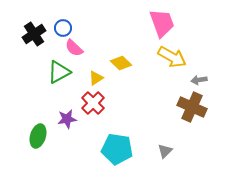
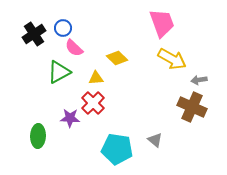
yellow arrow: moved 2 px down
yellow diamond: moved 4 px left, 5 px up
yellow triangle: rotated 28 degrees clockwise
purple star: moved 3 px right, 1 px up; rotated 12 degrees clockwise
green ellipse: rotated 15 degrees counterclockwise
gray triangle: moved 10 px left, 11 px up; rotated 35 degrees counterclockwise
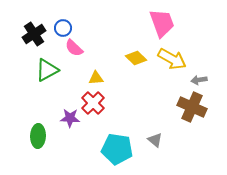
yellow diamond: moved 19 px right
green triangle: moved 12 px left, 2 px up
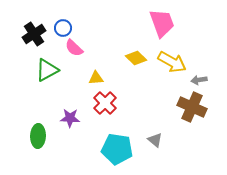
yellow arrow: moved 3 px down
red cross: moved 12 px right
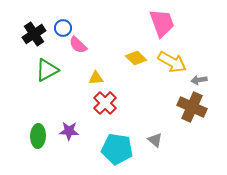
pink semicircle: moved 4 px right, 3 px up
purple star: moved 1 px left, 13 px down
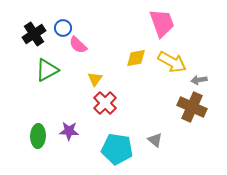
yellow diamond: rotated 55 degrees counterclockwise
yellow triangle: moved 1 px left, 1 px down; rotated 49 degrees counterclockwise
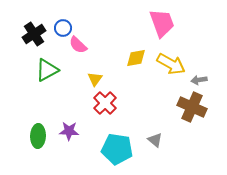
yellow arrow: moved 1 px left, 2 px down
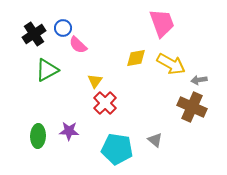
yellow triangle: moved 2 px down
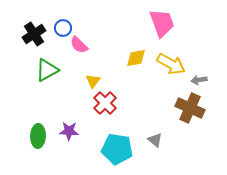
pink semicircle: moved 1 px right
yellow triangle: moved 2 px left
brown cross: moved 2 px left, 1 px down
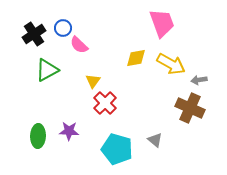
cyan pentagon: rotated 8 degrees clockwise
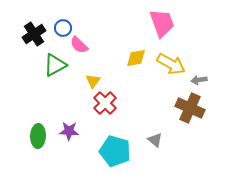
green triangle: moved 8 px right, 5 px up
cyan pentagon: moved 2 px left, 2 px down
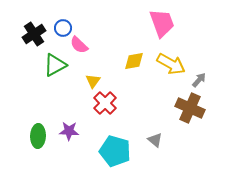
yellow diamond: moved 2 px left, 3 px down
gray arrow: rotated 140 degrees clockwise
